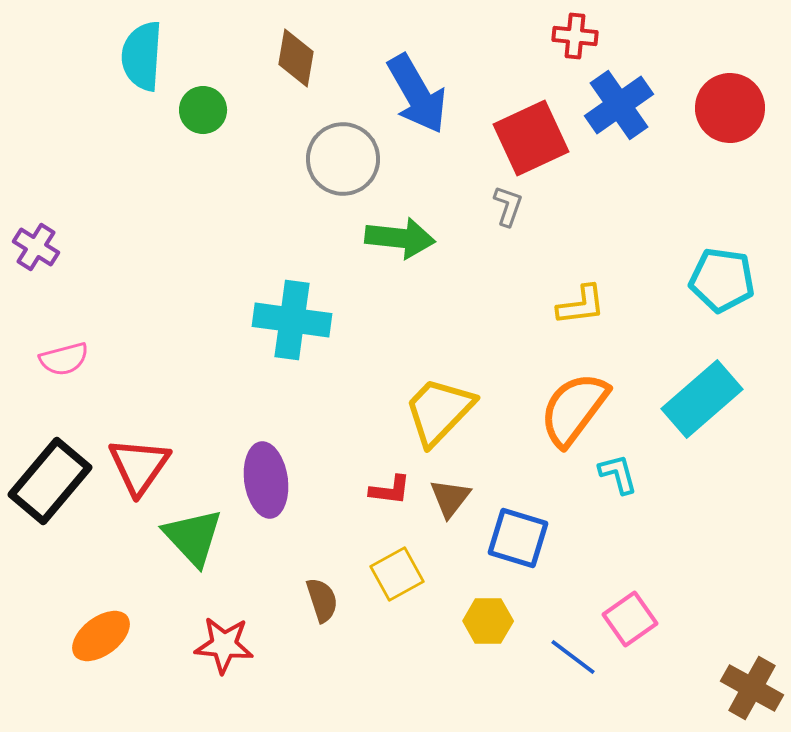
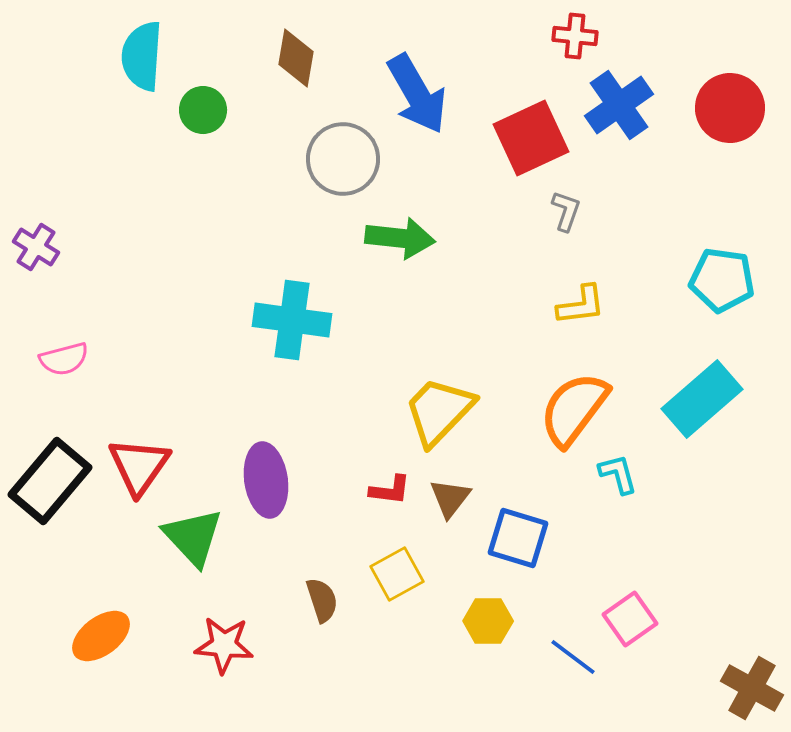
gray L-shape: moved 58 px right, 5 px down
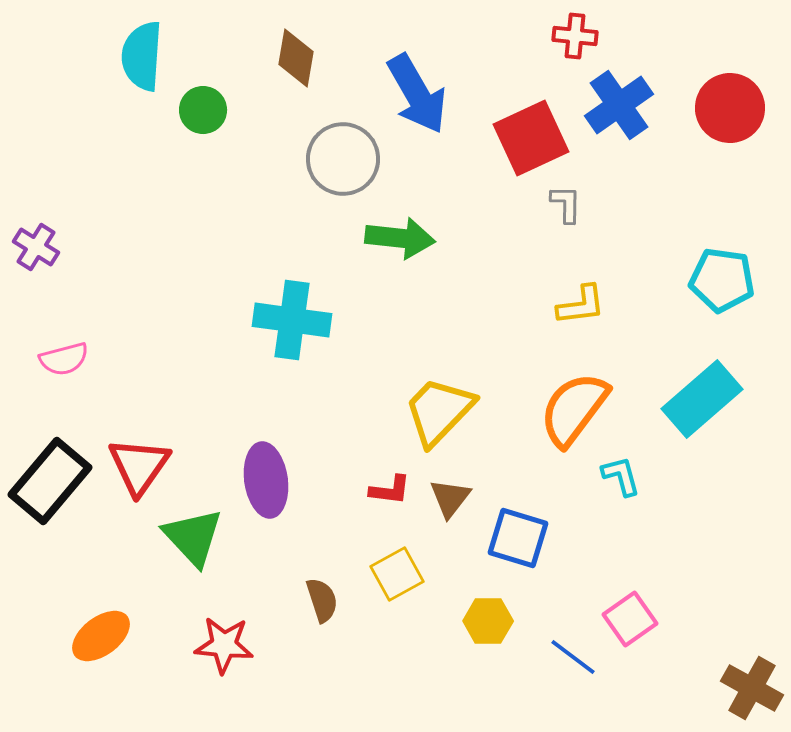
gray L-shape: moved 7 px up; rotated 18 degrees counterclockwise
cyan L-shape: moved 3 px right, 2 px down
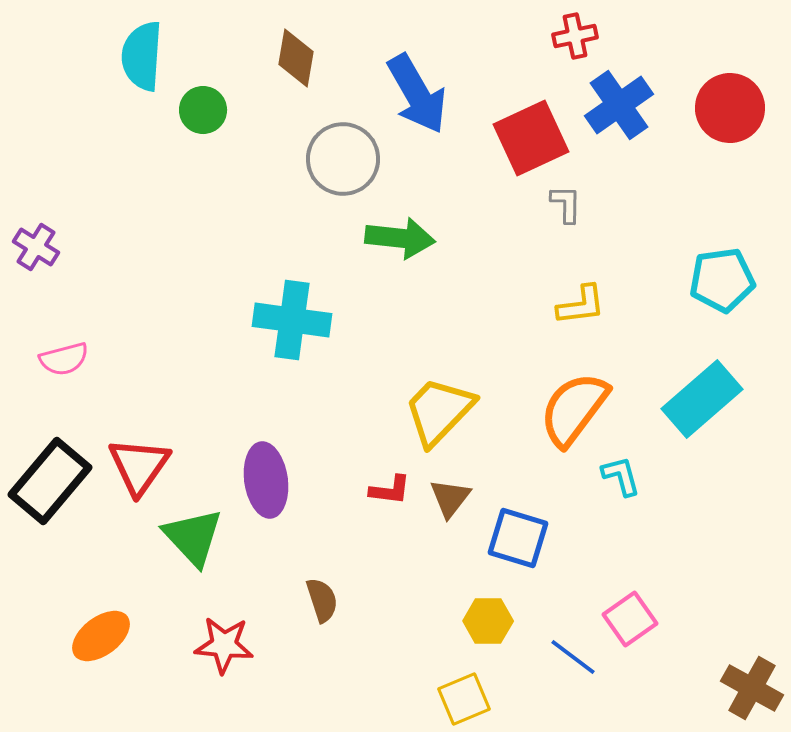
red cross: rotated 18 degrees counterclockwise
cyan pentagon: rotated 16 degrees counterclockwise
yellow square: moved 67 px right, 125 px down; rotated 6 degrees clockwise
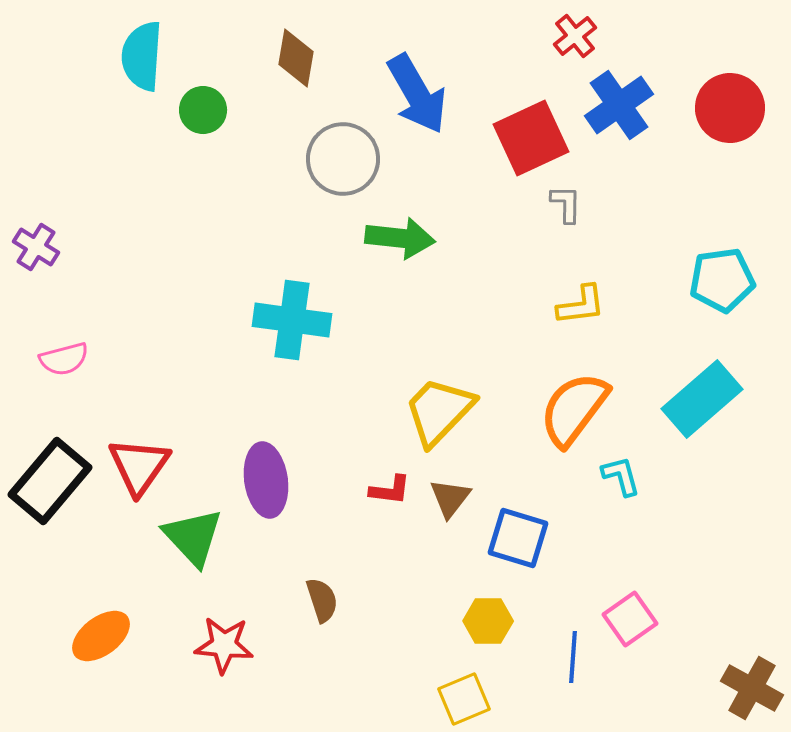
red cross: rotated 27 degrees counterclockwise
blue line: rotated 57 degrees clockwise
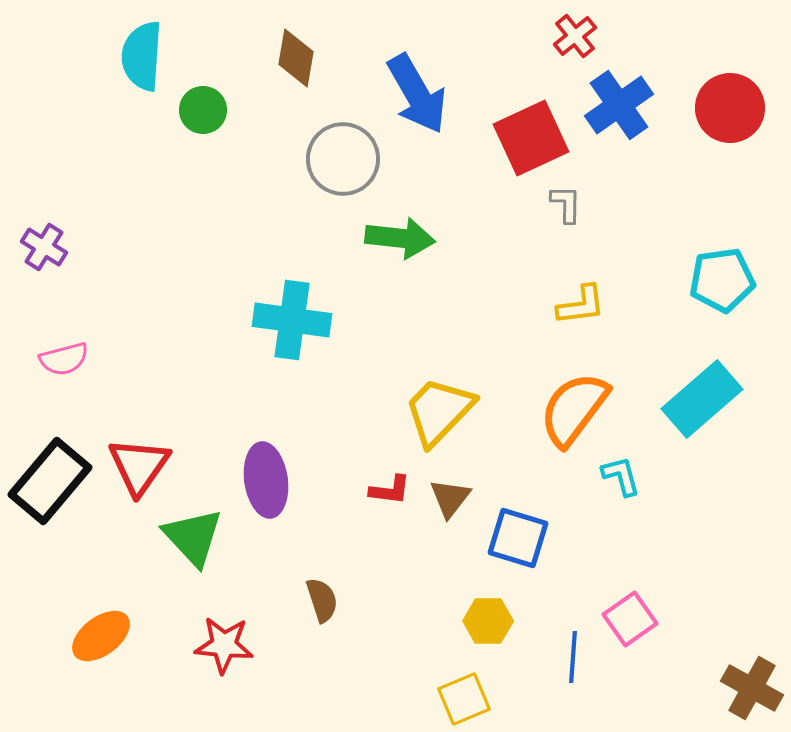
purple cross: moved 8 px right
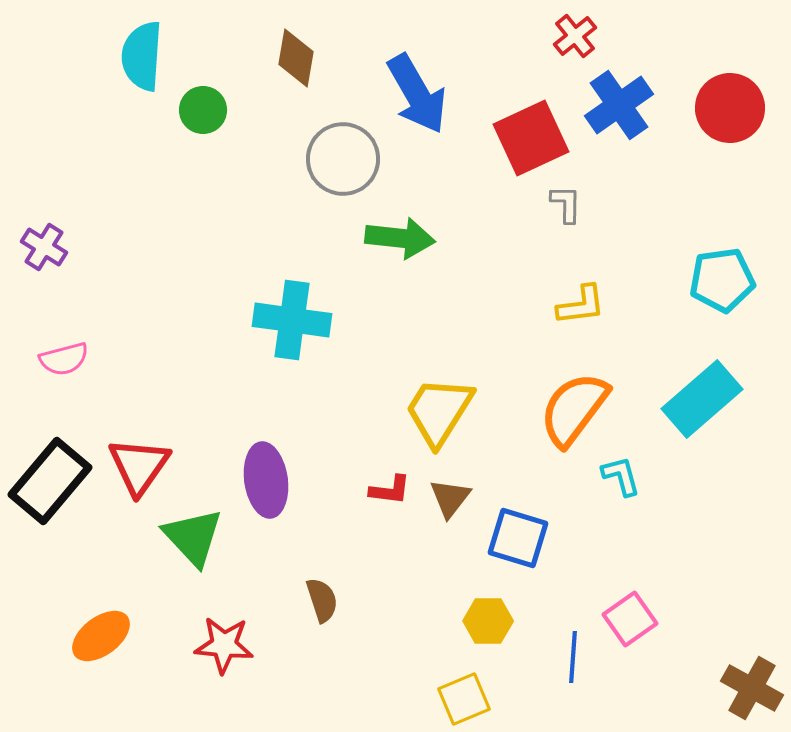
yellow trapezoid: rotated 12 degrees counterclockwise
